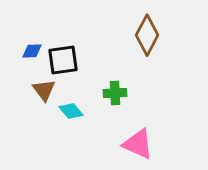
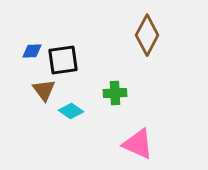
cyan diamond: rotated 15 degrees counterclockwise
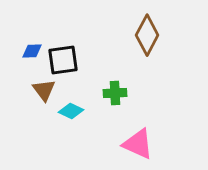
cyan diamond: rotated 10 degrees counterclockwise
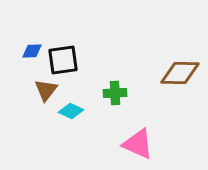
brown diamond: moved 33 px right, 38 px down; rotated 63 degrees clockwise
brown triangle: moved 2 px right; rotated 15 degrees clockwise
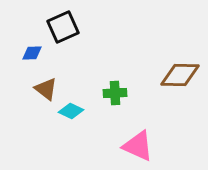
blue diamond: moved 2 px down
black square: moved 33 px up; rotated 16 degrees counterclockwise
brown diamond: moved 2 px down
brown triangle: moved 1 px up; rotated 30 degrees counterclockwise
pink triangle: moved 2 px down
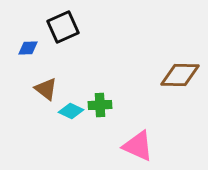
blue diamond: moved 4 px left, 5 px up
green cross: moved 15 px left, 12 px down
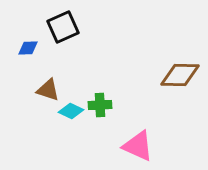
brown triangle: moved 2 px right, 1 px down; rotated 20 degrees counterclockwise
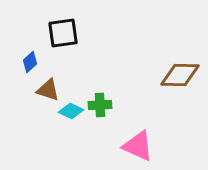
black square: moved 6 px down; rotated 16 degrees clockwise
blue diamond: moved 2 px right, 14 px down; rotated 40 degrees counterclockwise
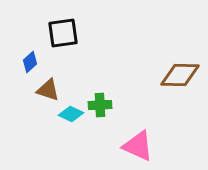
cyan diamond: moved 3 px down
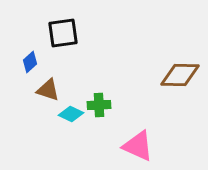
green cross: moved 1 px left
